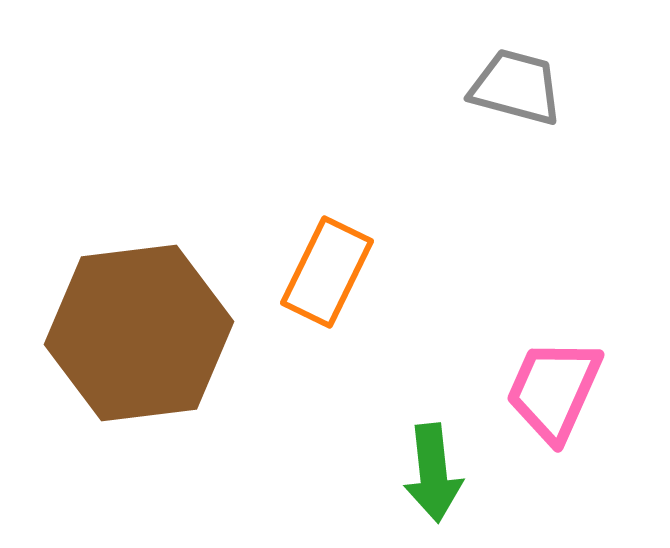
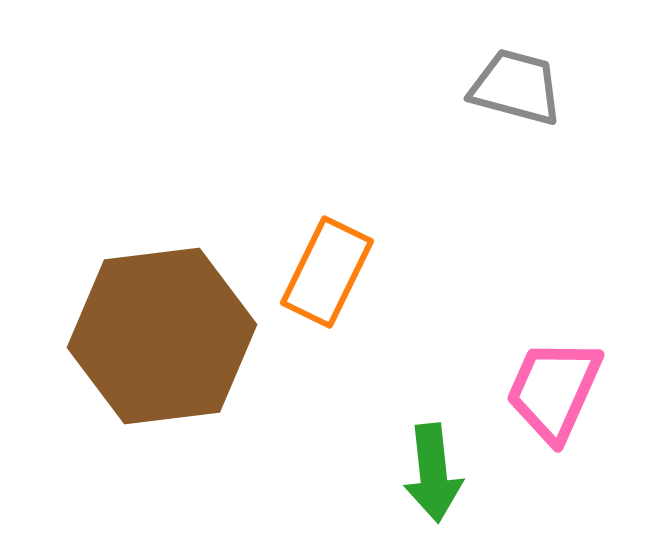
brown hexagon: moved 23 px right, 3 px down
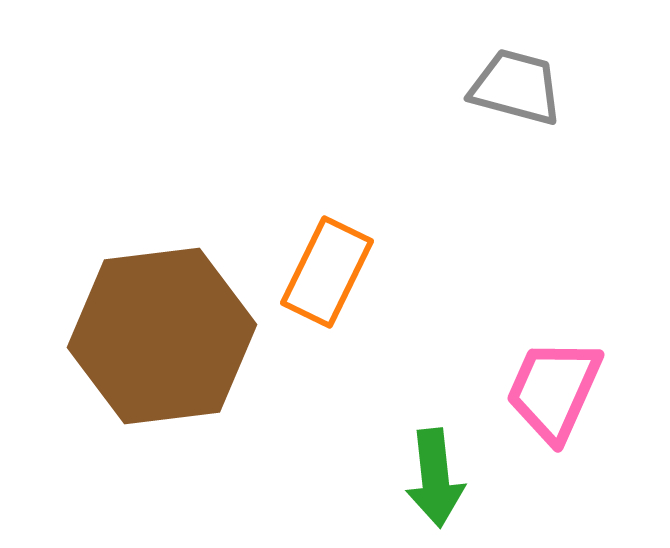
green arrow: moved 2 px right, 5 px down
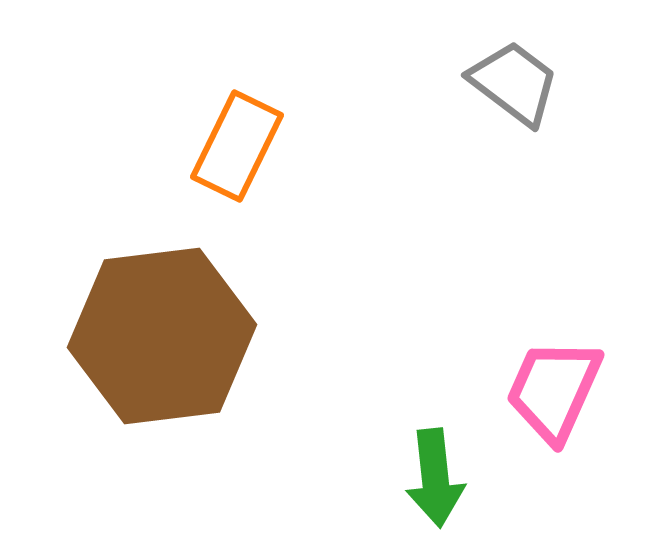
gray trapezoid: moved 2 px left, 4 px up; rotated 22 degrees clockwise
orange rectangle: moved 90 px left, 126 px up
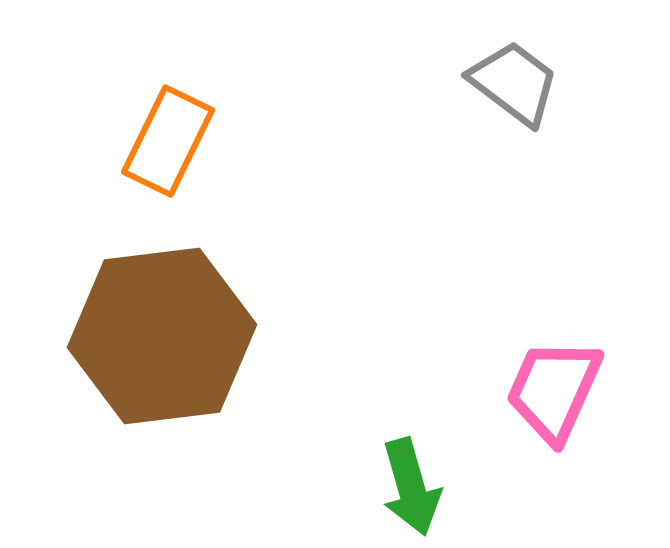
orange rectangle: moved 69 px left, 5 px up
green arrow: moved 24 px left, 9 px down; rotated 10 degrees counterclockwise
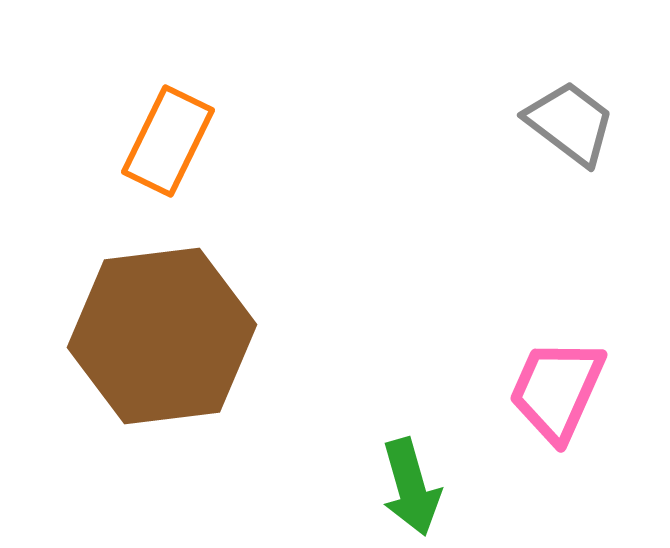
gray trapezoid: moved 56 px right, 40 px down
pink trapezoid: moved 3 px right
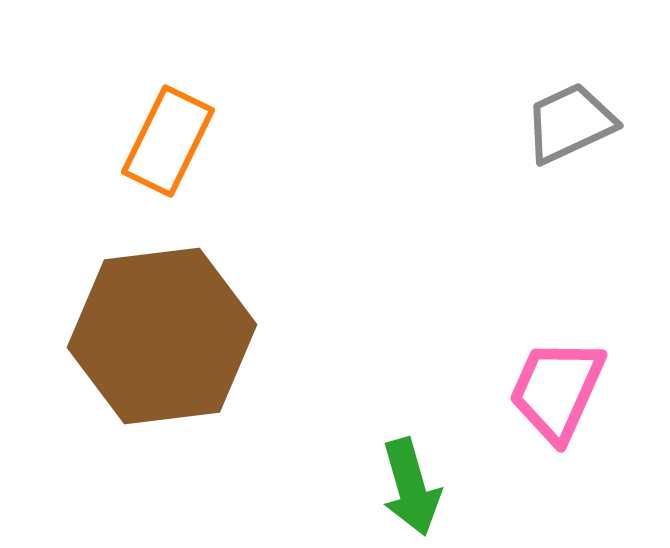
gray trapezoid: rotated 62 degrees counterclockwise
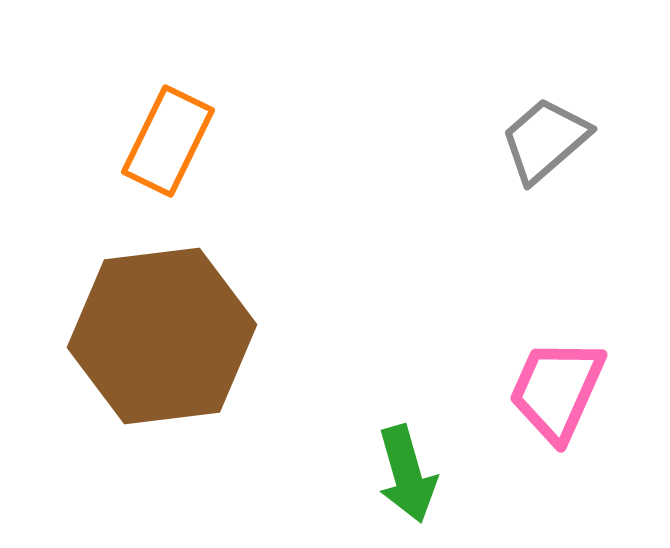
gray trapezoid: moved 25 px left, 17 px down; rotated 16 degrees counterclockwise
green arrow: moved 4 px left, 13 px up
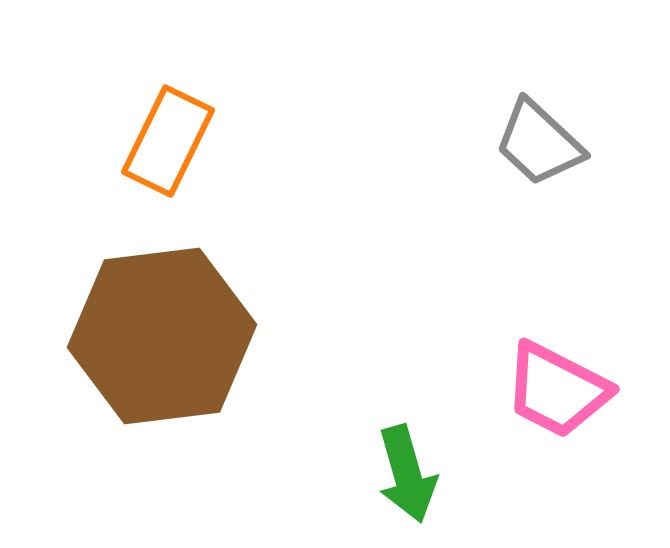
gray trapezoid: moved 6 px left, 3 px down; rotated 96 degrees counterclockwise
pink trapezoid: rotated 87 degrees counterclockwise
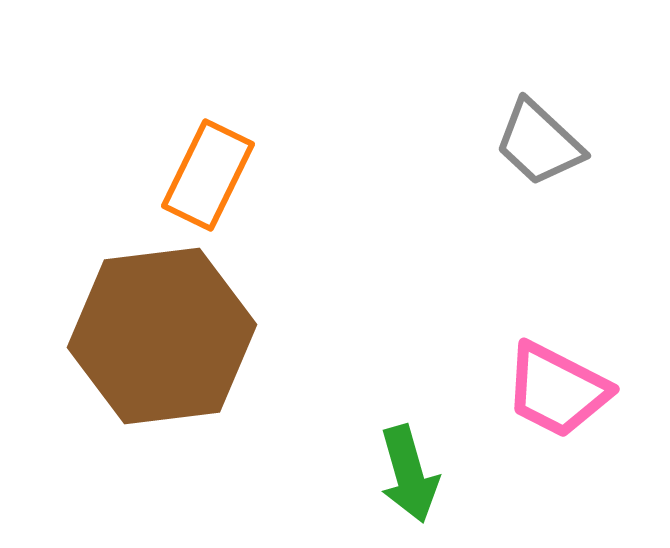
orange rectangle: moved 40 px right, 34 px down
green arrow: moved 2 px right
